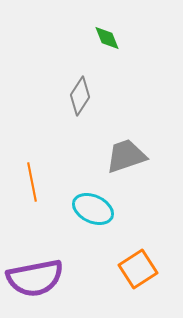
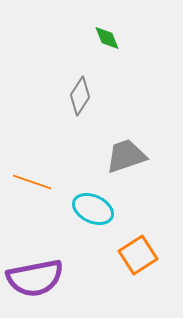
orange line: rotated 60 degrees counterclockwise
orange square: moved 14 px up
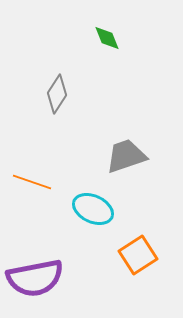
gray diamond: moved 23 px left, 2 px up
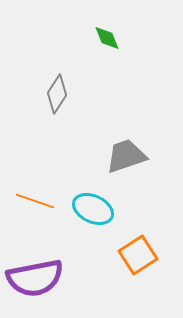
orange line: moved 3 px right, 19 px down
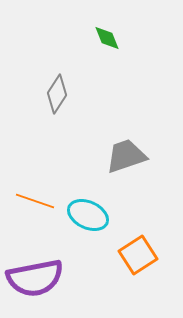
cyan ellipse: moved 5 px left, 6 px down
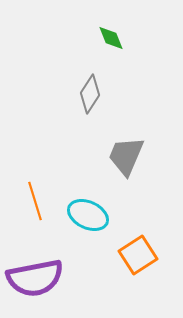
green diamond: moved 4 px right
gray diamond: moved 33 px right
gray trapezoid: rotated 48 degrees counterclockwise
orange line: rotated 54 degrees clockwise
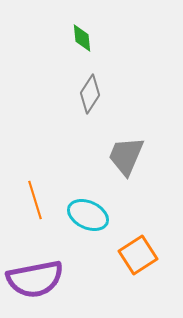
green diamond: moved 29 px left; rotated 16 degrees clockwise
orange line: moved 1 px up
purple semicircle: moved 1 px down
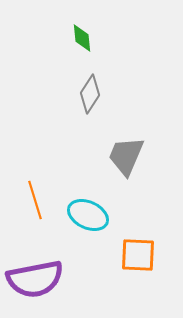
orange square: rotated 36 degrees clockwise
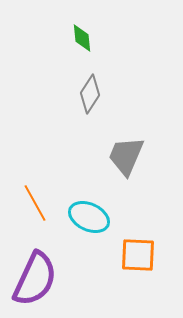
orange line: moved 3 px down; rotated 12 degrees counterclockwise
cyan ellipse: moved 1 px right, 2 px down
purple semicircle: rotated 54 degrees counterclockwise
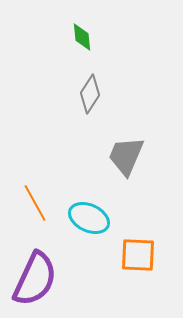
green diamond: moved 1 px up
cyan ellipse: moved 1 px down
